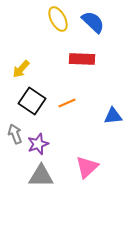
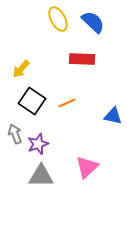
blue triangle: rotated 18 degrees clockwise
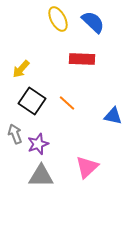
orange line: rotated 66 degrees clockwise
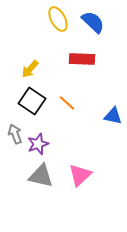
yellow arrow: moved 9 px right
pink triangle: moved 7 px left, 8 px down
gray triangle: rotated 12 degrees clockwise
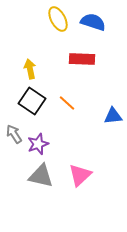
blue semicircle: rotated 25 degrees counterclockwise
yellow arrow: rotated 126 degrees clockwise
blue triangle: rotated 18 degrees counterclockwise
gray arrow: moved 1 px left; rotated 12 degrees counterclockwise
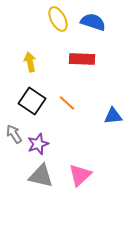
yellow arrow: moved 7 px up
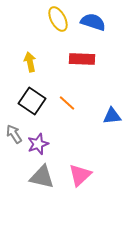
blue triangle: moved 1 px left
gray triangle: moved 1 px right, 1 px down
